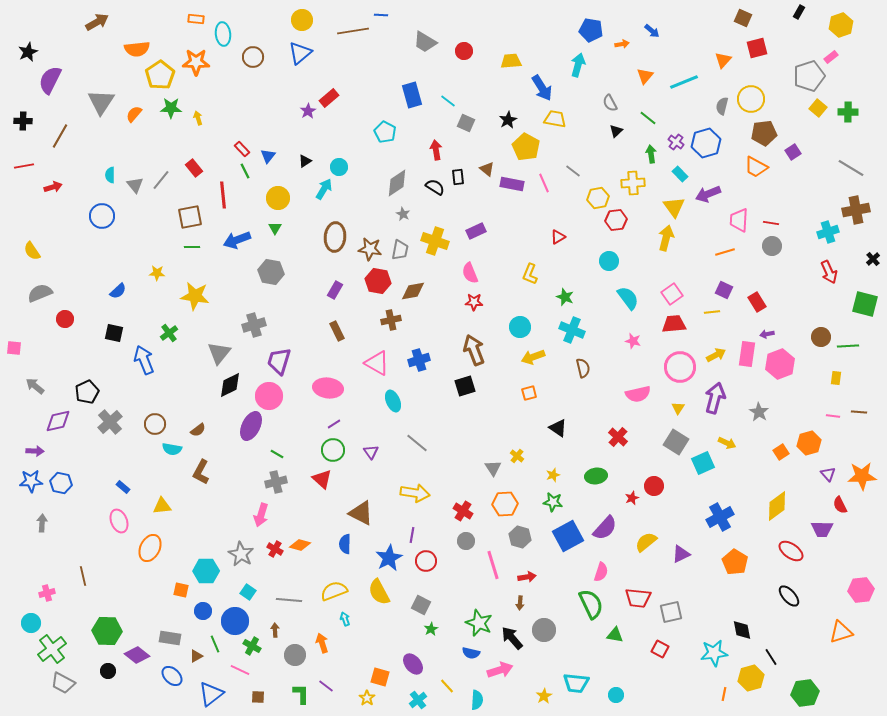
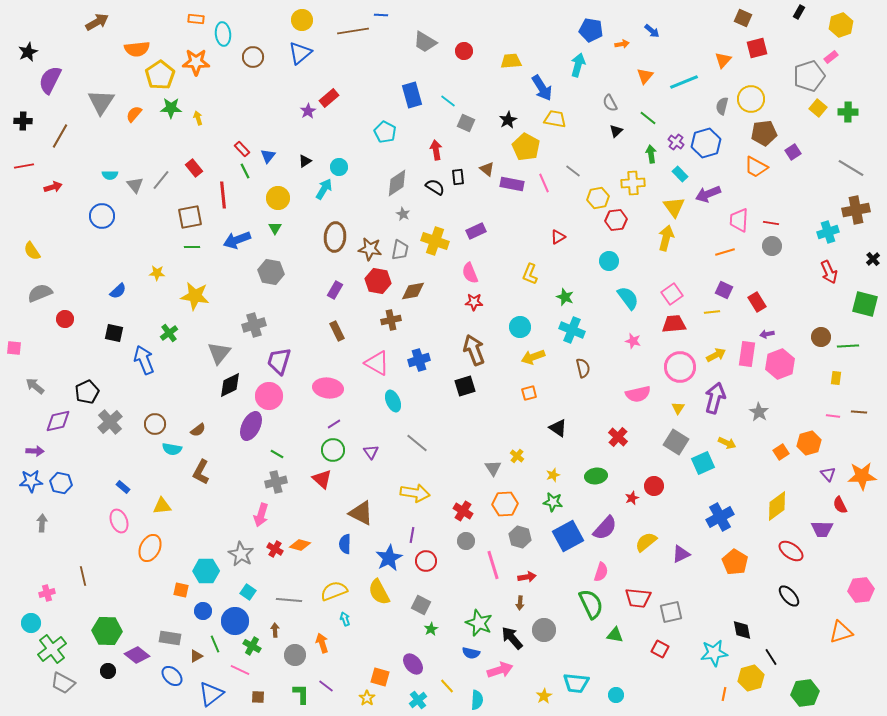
cyan semicircle at (110, 175): rotated 91 degrees counterclockwise
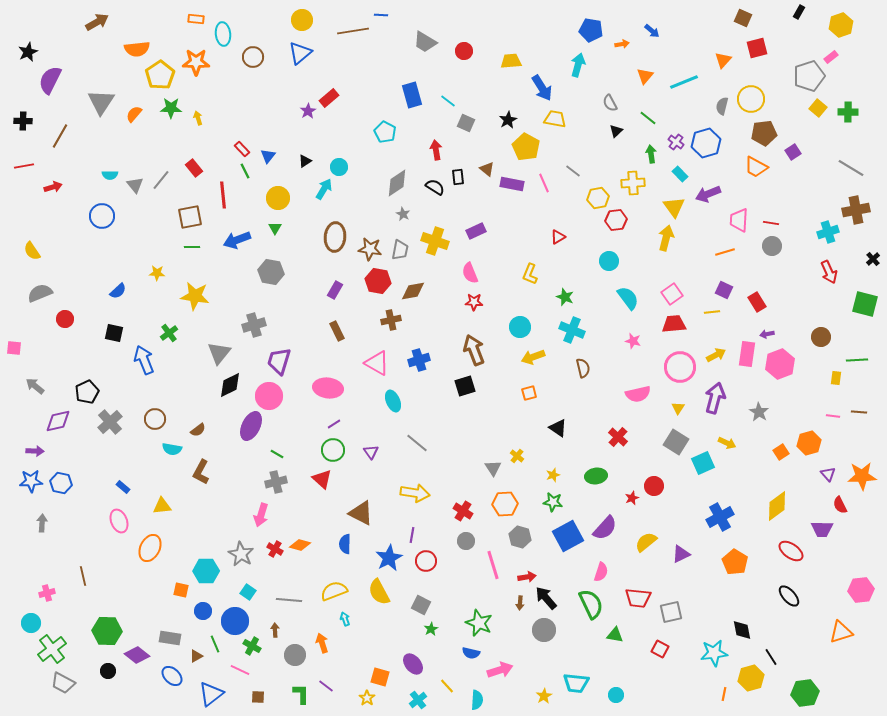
green line at (848, 346): moved 9 px right, 14 px down
brown circle at (155, 424): moved 5 px up
black arrow at (512, 638): moved 34 px right, 40 px up
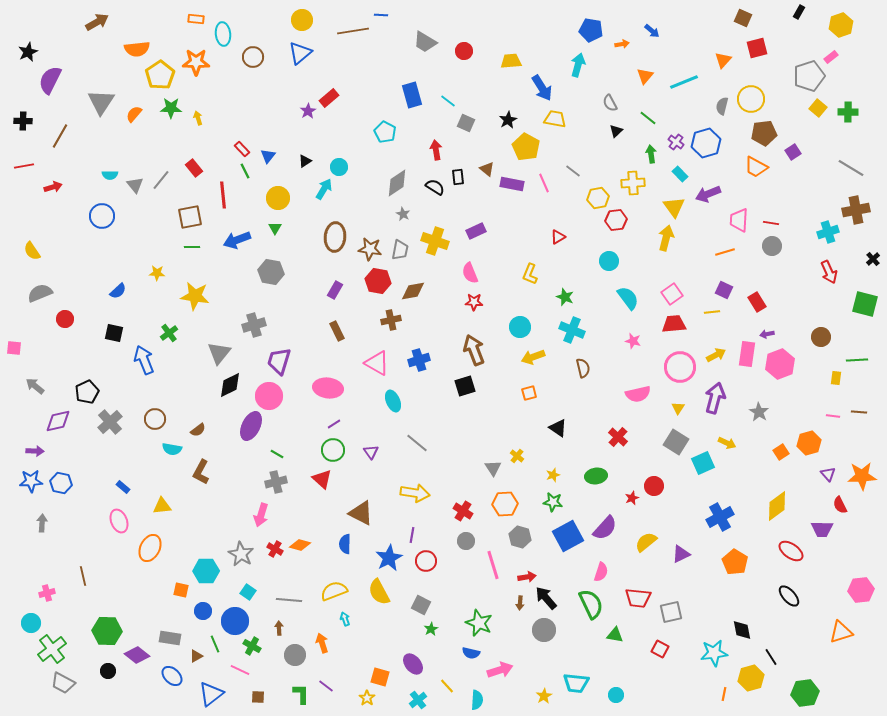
brown arrow at (275, 630): moved 4 px right, 2 px up
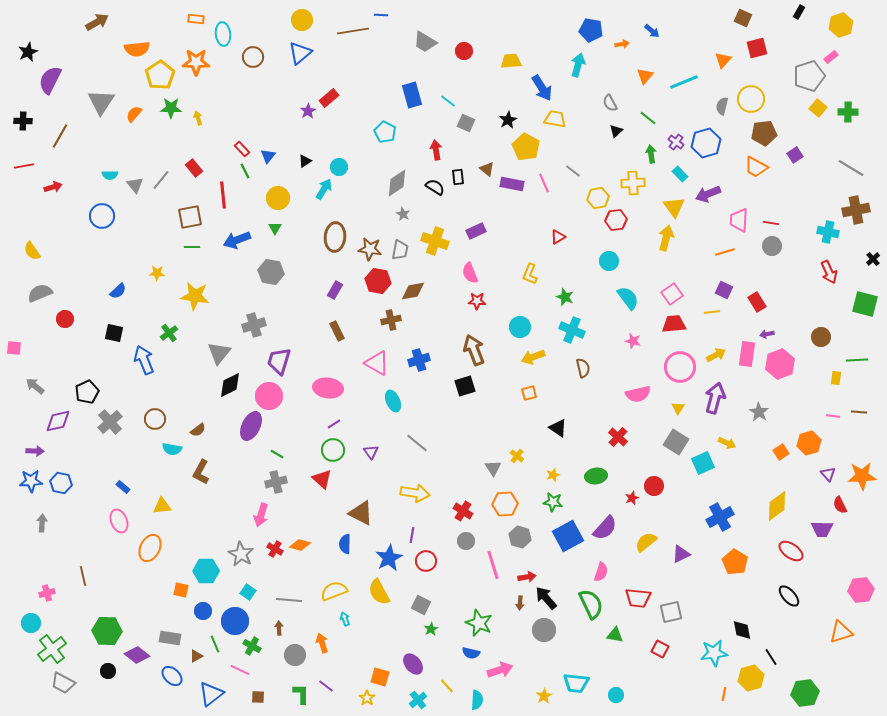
purple square at (793, 152): moved 2 px right, 3 px down
cyan cross at (828, 232): rotated 30 degrees clockwise
red star at (474, 302): moved 3 px right, 1 px up
